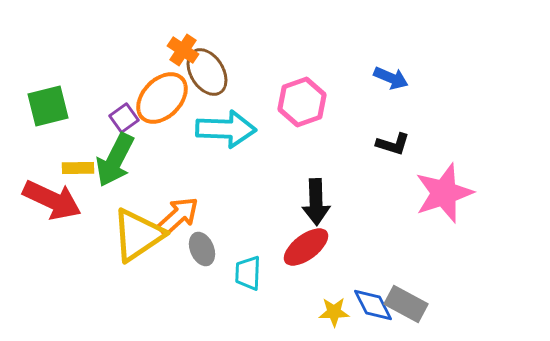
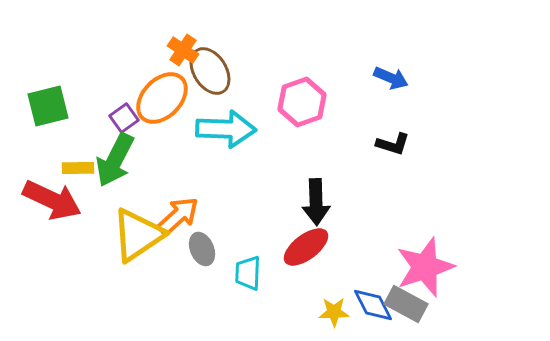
brown ellipse: moved 3 px right, 1 px up
pink star: moved 19 px left, 74 px down
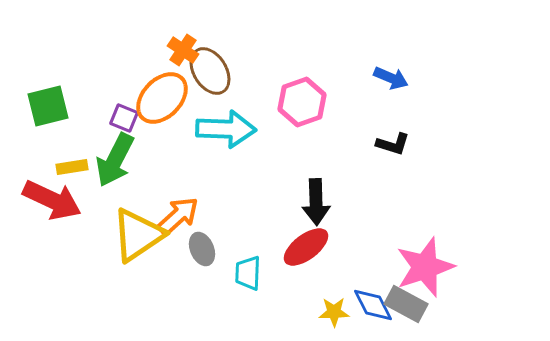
purple square: rotated 32 degrees counterclockwise
yellow rectangle: moved 6 px left, 1 px up; rotated 8 degrees counterclockwise
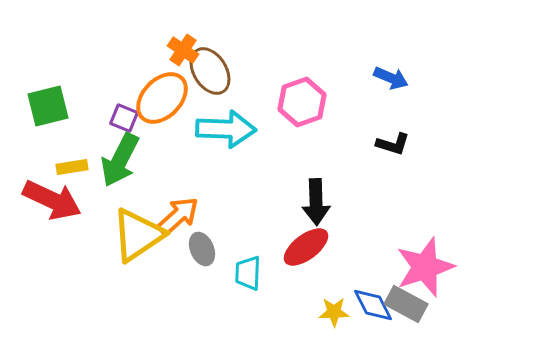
green arrow: moved 5 px right
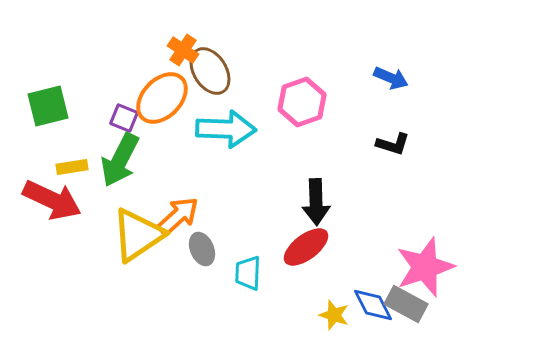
yellow star: moved 3 px down; rotated 20 degrees clockwise
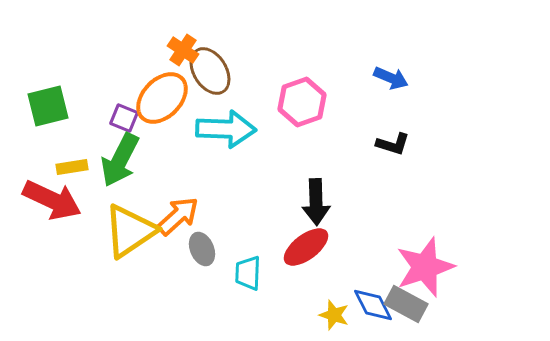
yellow triangle: moved 8 px left, 4 px up
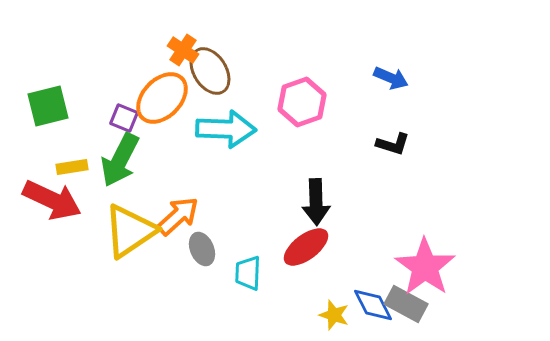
pink star: rotated 18 degrees counterclockwise
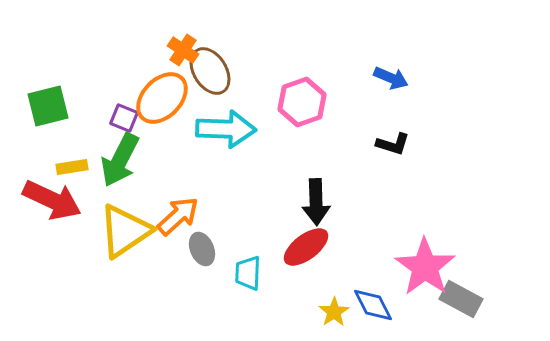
yellow triangle: moved 5 px left
gray rectangle: moved 55 px right, 5 px up
yellow star: moved 3 px up; rotated 20 degrees clockwise
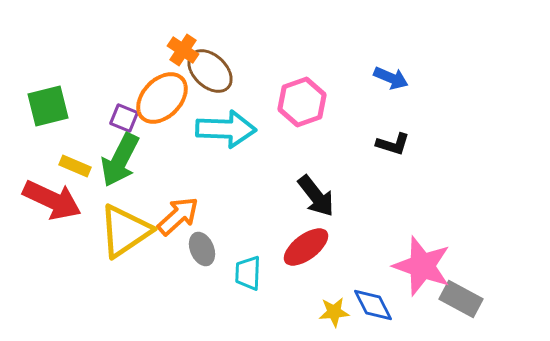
brown ellipse: rotated 15 degrees counterclockwise
yellow rectangle: moved 3 px right, 1 px up; rotated 32 degrees clockwise
black arrow: moved 6 px up; rotated 36 degrees counterclockwise
pink star: moved 3 px left, 1 px up; rotated 16 degrees counterclockwise
yellow star: rotated 28 degrees clockwise
